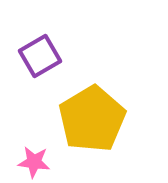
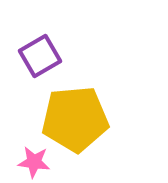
yellow pentagon: moved 17 px left; rotated 26 degrees clockwise
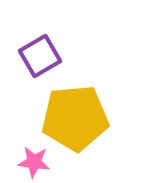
yellow pentagon: moved 1 px up
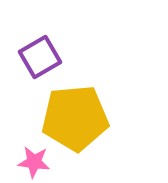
purple square: moved 1 px down
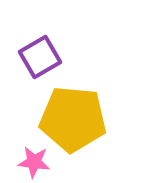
yellow pentagon: moved 2 px left, 1 px down; rotated 10 degrees clockwise
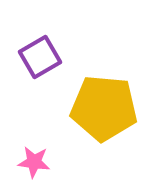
yellow pentagon: moved 31 px right, 11 px up
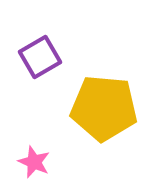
pink star: rotated 16 degrees clockwise
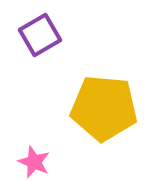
purple square: moved 22 px up
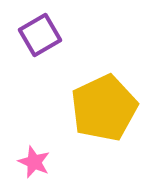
yellow pentagon: rotated 30 degrees counterclockwise
